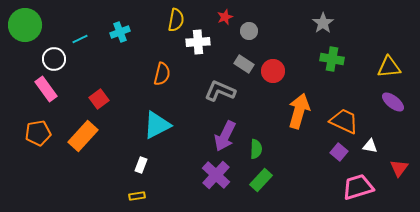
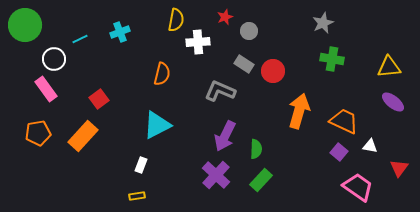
gray star: rotated 10 degrees clockwise
pink trapezoid: rotated 52 degrees clockwise
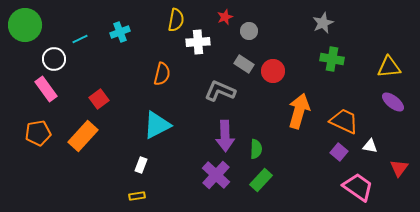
purple arrow: rotated 28 degrees counterclockwise
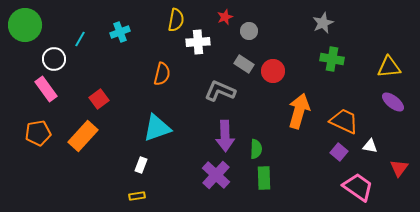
cyan line: rotated 35 degrees counterclockwise
cyan triangle: moved 3 px down; rotated 8 degrees clockwise
green rectangle: moved 3 px right, 2 px up; rotated 45 degrees counterclockwise
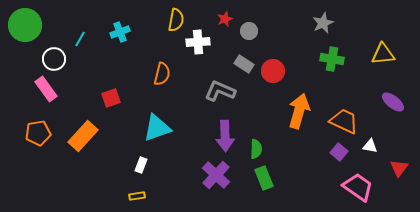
red star: moved 2 px down
yellow triangle: moved 6 px left, 13 px up
red square: moved 12 px right, 1 px up; rotated 18 degrees clockwise
green rectangle: rotated 20 degrees counterclockwise
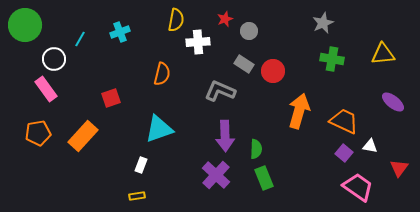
cyan triangle: moved 2 px right, 1 px down
purple square: moved 5 px right, 1 px down
